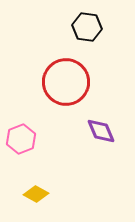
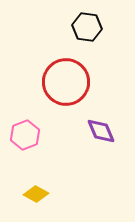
pink hexagon: moved 4 px right, 4 px up
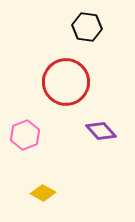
purple diamond: rotated 20 degrees counterclockwise
yellow diamond: moved 7 px right, 1 px up
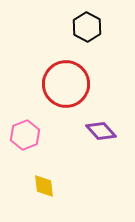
black hexagon: rotated 20 degrees clockwise
red circle: moved 2 px down
yellow diamond: moved 1 px right, 7 px up; rotated 55 degrees clockwise
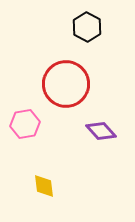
pink hexagon: moved 11 px up; rotated 12 degrees clockwise
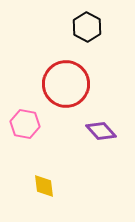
pink hexagon: rotated 20 degrees clockwise
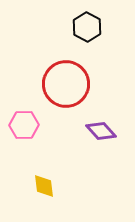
pink hexagon: moved 1 px left, 1 px down; rotated 12 degrees counterclockwise
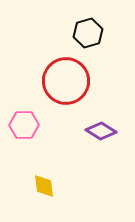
black hexagon: moved 1 px right, 6 px down; rotated 16 degrees clockwise
red circle: moved 3 px up
purple diamond: rotated 16 degrees counterclockwise
